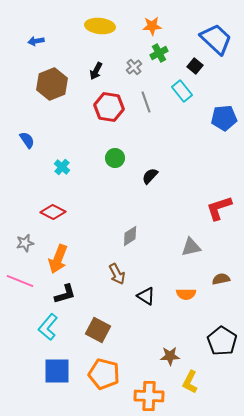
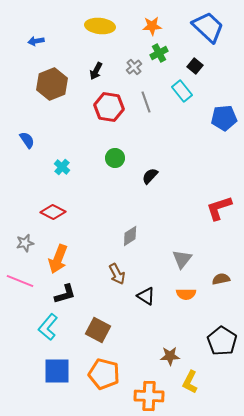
blue trapezoid: moved 8 px left, 12 px up
gray triangle: moved 9 px left, 12 px down; rotated 40 degrees counterclockwise
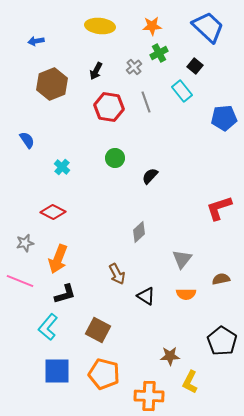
gray diamond: moved 9 px right, 4 px up; rotated 10 degrees counterclockwise
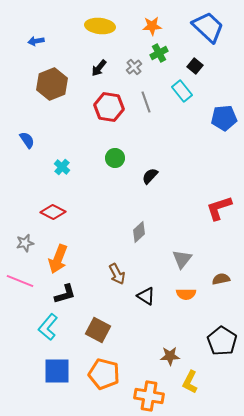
black arrow: moved 3 px right, 3 px up; rotated 12 degrees clockwise
orange cross: rotated 8 degrees clockwise
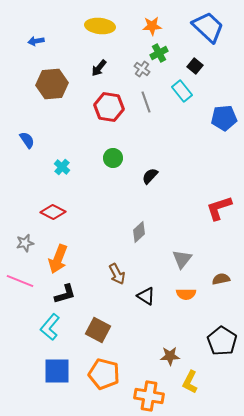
gray cross: moved 8 px right, 2 px down; rotated 14 degrees counterclockwise
brown hexagon: rotated 16 degrees clockwise
green circle: moved 2 px left
cyan L-shape: moved 2 px right
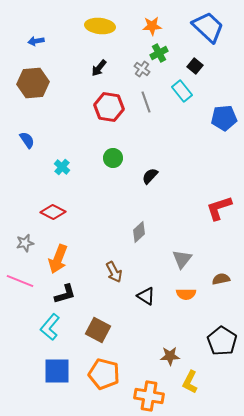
brown hexagon: moved 19 px left, 1 px up
brown arrow: moved 3 px left, 2 px up
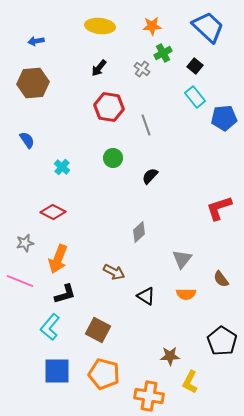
green cross: moved 4 px right
cyan rectangle: moved 13 px right, 6 px down
gray line: moved 23 px down
brown arrow: rotated 35 degrees counterclockwise
brown semicircle: rotated 114 degrees counterclockwise
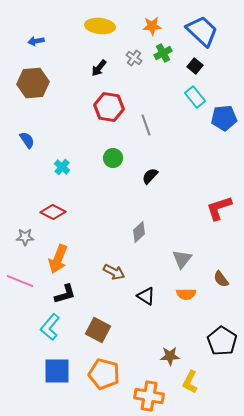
blue trapezoid: moved 6 px left, 4 px down
gray cross: moved 8 px left, 11 px up
gray star: moved 6 px up; rotated 12 degrees clockwise
